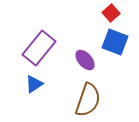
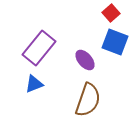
blue triangle: rotated 12 degrees clockwise
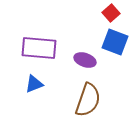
purple rectangle: rotated 56 degrees clockwise
purple ellipse: rotated 30 degrees counterclockwise
